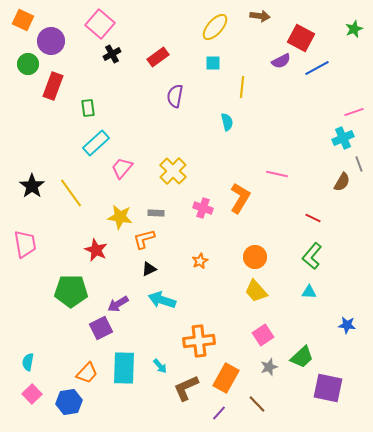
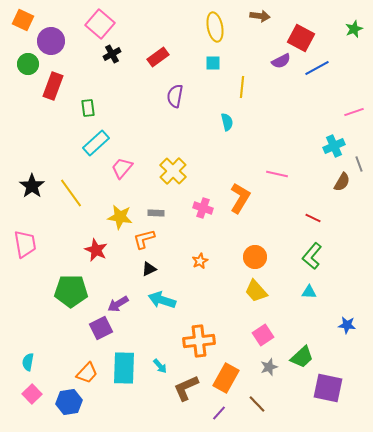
yellow ellipse at (215, 27): rotated 52 degrees counterclockwise
cyan cross at (343, 138): moved 9 px left, 8 px down
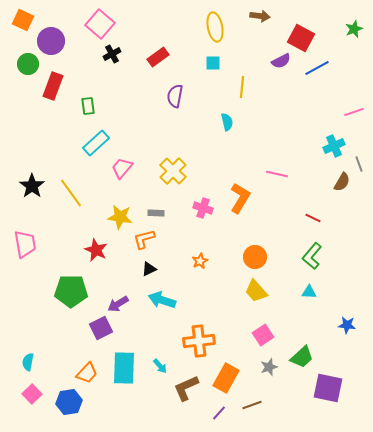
green rectangle at (88, 108): moved 2 px up
brown line at (257, 404): moved 5 px left, 1 px down; rotated 66 degrees counterclockwise
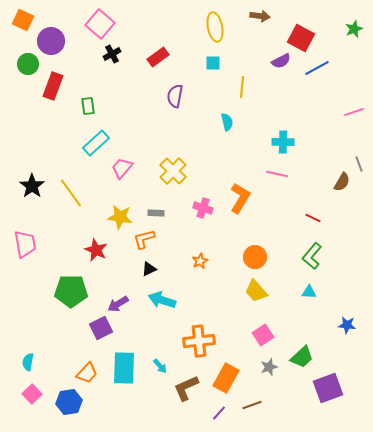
cyan cross at (334, 146): moved 51 px left, 4 px up; rotated 25 degrees clockwise
purple square at (328, 388): rotated 32 degrees counterclockwise
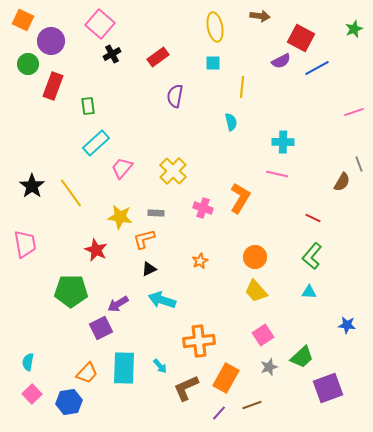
cyan semicircle at (227, 122): moved 4 px right
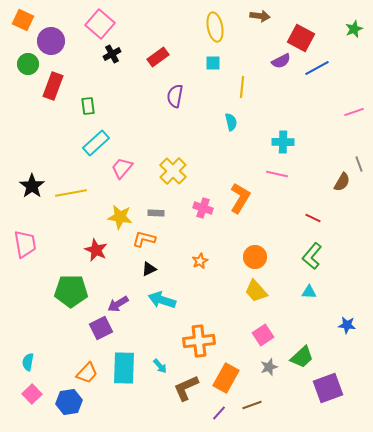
yellow line at (71, 193): rotated 64 degrees counterclockwise
orange L-shape at (144, 239): rotated 30 degrees clockwise
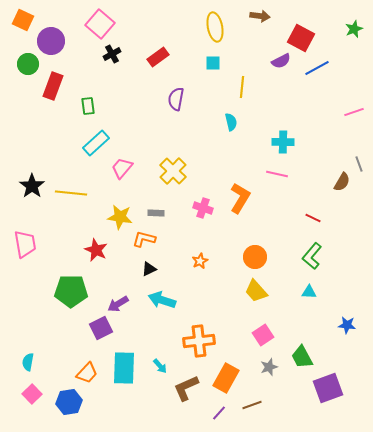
purple semicircle at (175, 96): moved 1 px right, 3 px down
yellow line at (71, 193): rotated 16 degrees clockwise
green trapezoid at (302, 357): rotated 105 degrees clockwise
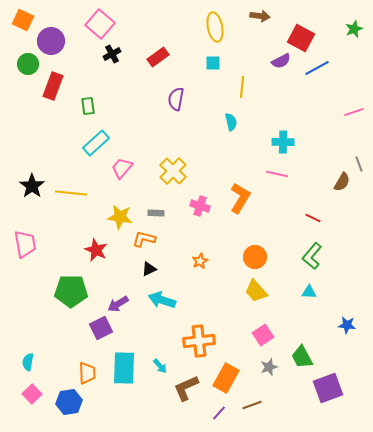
pink cross at (203, 208): moved 3 px left, 2 px up
orange trapezoid at (87, 373): rotated 45 degrees counterclockwise
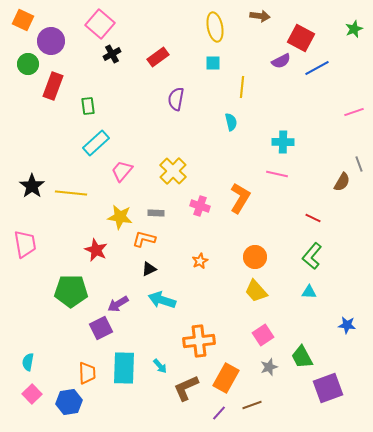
pink trapezoid at (122, 168): moved 3 px down
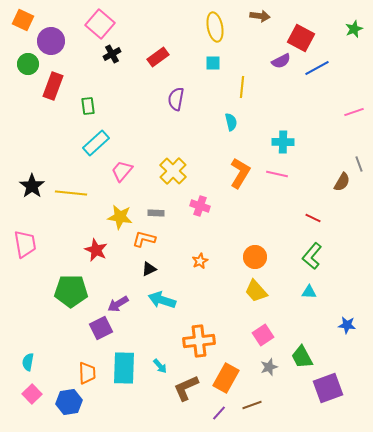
orange L-shape at (240, 198): moved 25 px up
